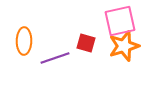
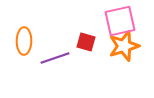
red square: moved 1 px up
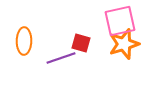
red square: moved 5 px left, 1 px down
orange star: moved 2 px up
purple line: moved 6 px right
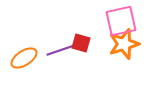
pink square: moved 1 px right
orange ellipse: moved 17 px down; rotated 56 degrees clockwise
purple line: moved 8 px up
